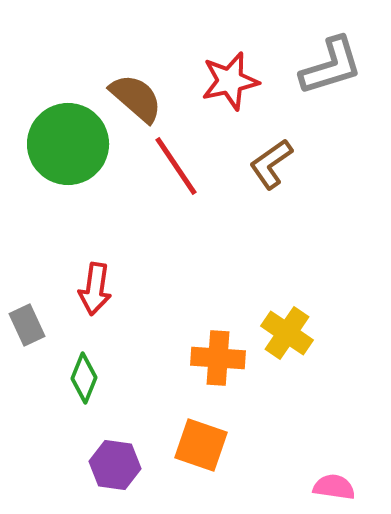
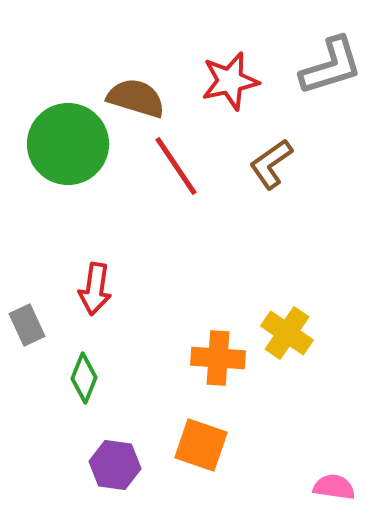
brown semicircle: rotated 24 degrees counterclockwise
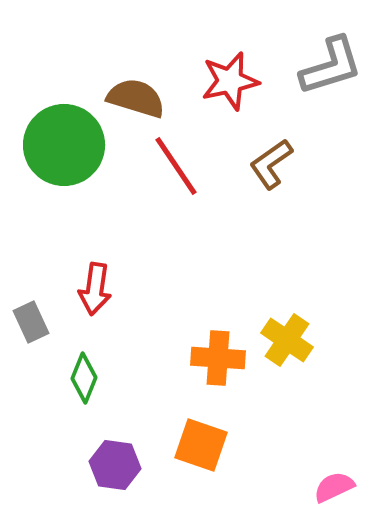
green circle: moved 4 px left, 1 px down
gray rectangle: moved 4 px right, 3 px up
yellow cross: moved 7 px down
pink semicircle: rotated 33 degrees counterclockwise
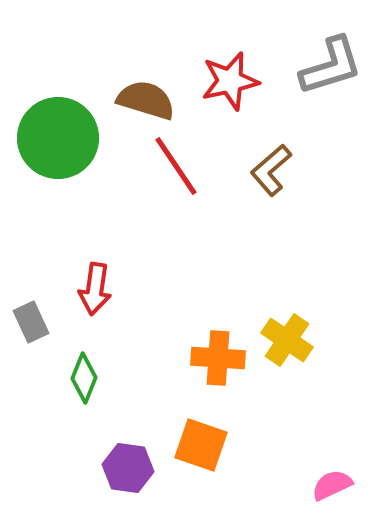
brown semicircle: moved 10 px right, 2 px down
green circle: moved 6 px left, 7 px up
brown L-shape: moved 6 px down; rotated 6 degrees counterclockwise
purple hexagon: moved 13 px right, 3 px down
pink semicircle: moved 2 px left, 2 px up
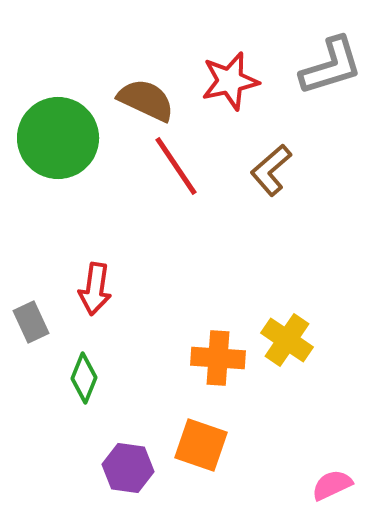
brown semicircle: rotated 8 degrees clockwise
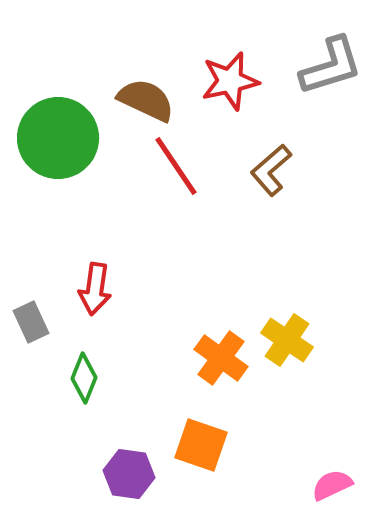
orange cross: moved 3 px right; rotated 32 degrees clockwise
purple hexagon: moved 1 px right, 6 px down
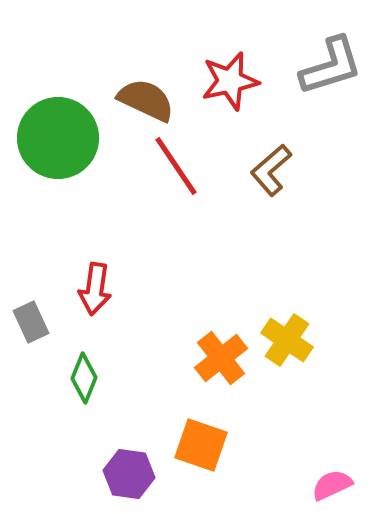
orange cross: rotated 16 degrees clockwise
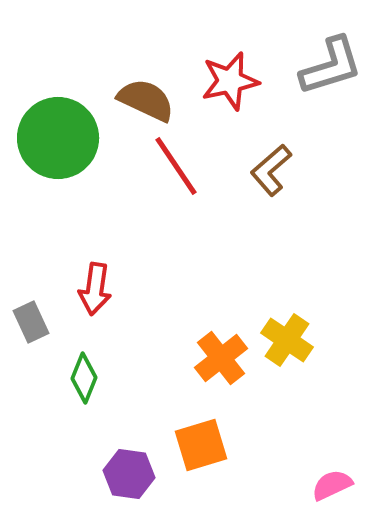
orange square: rotated 36 degrees counterclockwise
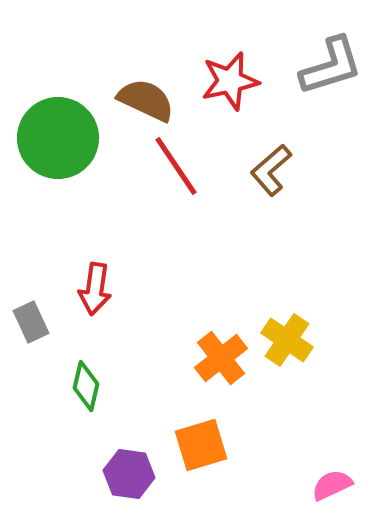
green diamond: moved 2 px right, 8 px down; rotated 9 degrees counterclockwise
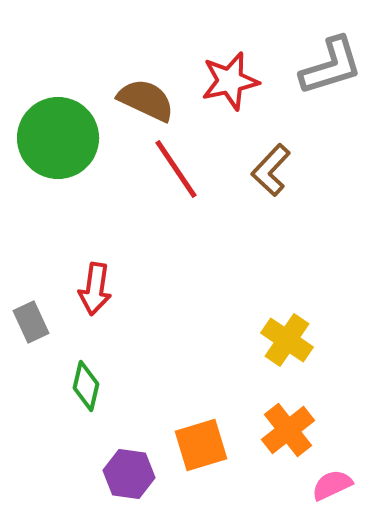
red line: moved 3 px down
brown L-shape: rotated 6 degrees counterclockwise
orange cross: moved 67 px right, 72 px down
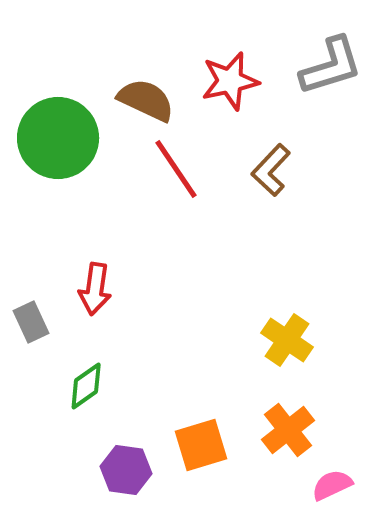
green diamond: rotated 42 degrees clockwise
purple hexagon: moved 3 px left, 4 px up
